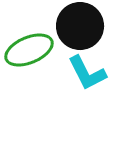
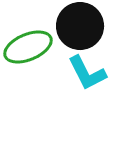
green ellipse: moved 1 px left, 3 px up
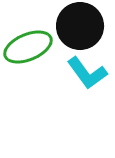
cyan L-shape: rotated 9 degrees counterclockwise
